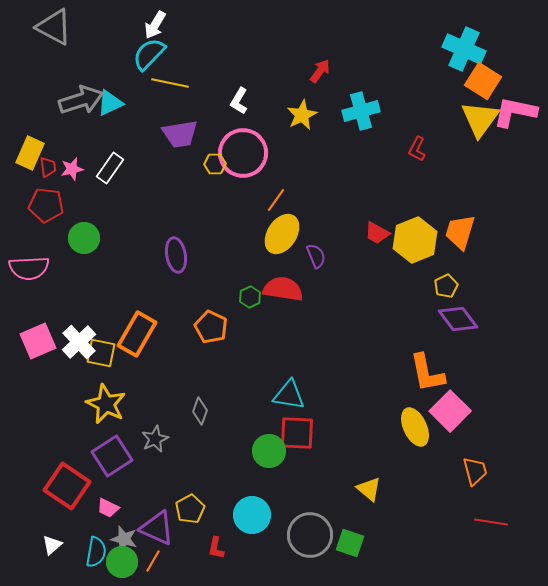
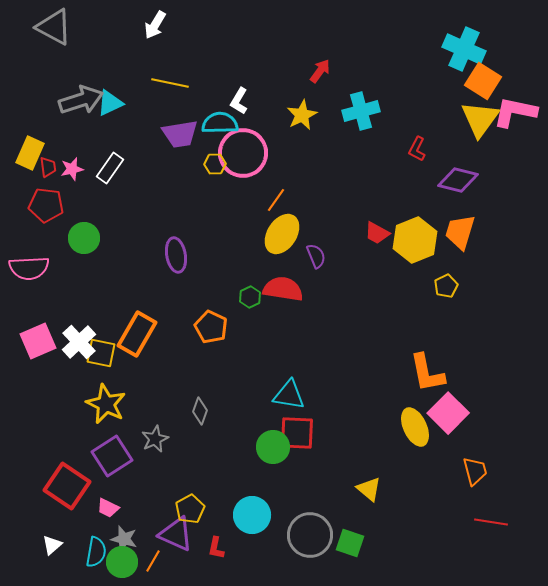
cyan semicircle at (149, 54): moved 71 px right, 69 px down; rotated 45 degrees clockwise
purple diamond at (458, 319): moved 139 px up; rotated 39 degrees counterclockwise
pink square at (450, 411): moved 2 px left, 2 px down
green circle at (269, 451): moved 4 px right, 4 px up
purple triangle at (157, 528): moved 19 px right, 6 px down
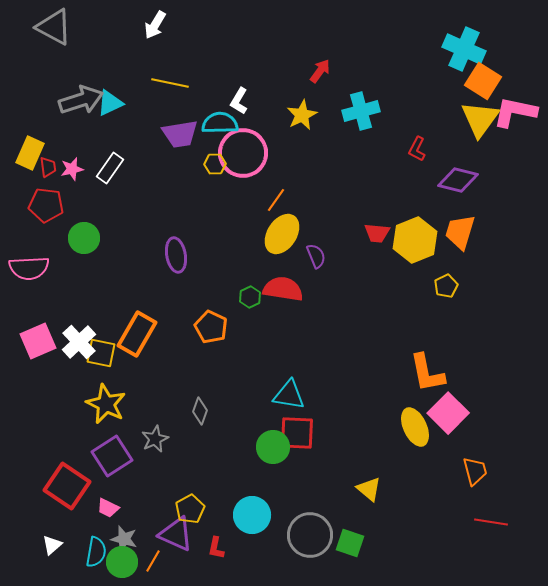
red trapezoid at (377, 233): rotated 24 degrees counterclockwise
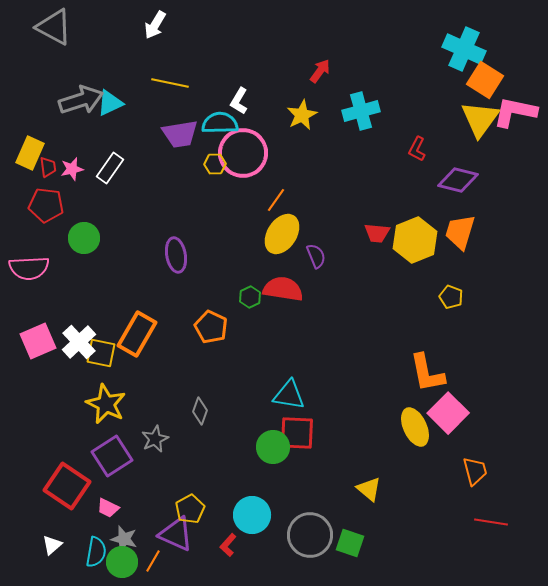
orange square at (483, 81): moved 2 px right, 1 px up
yellow pentagon at (446, 286): moved 5 px right, 11 px down; rotated 25 degrees counterclockwise
red L-shape at (216, 548): moved 12 px right, 3 px up; rotated 30 degrees clockwise
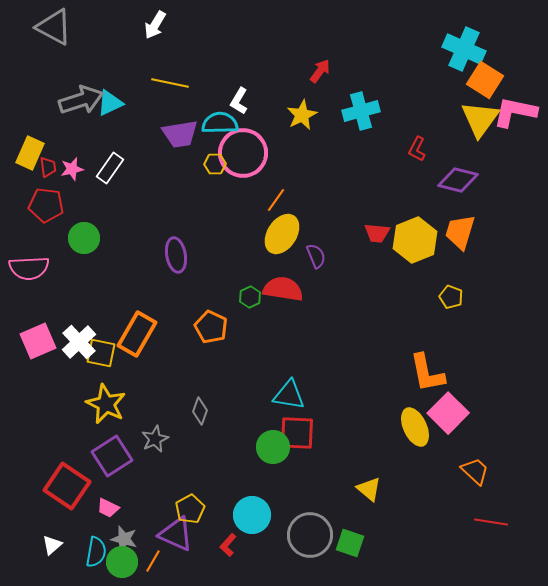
orange trapezoid at (475, 471): rotated 32 degrees counterclockwise
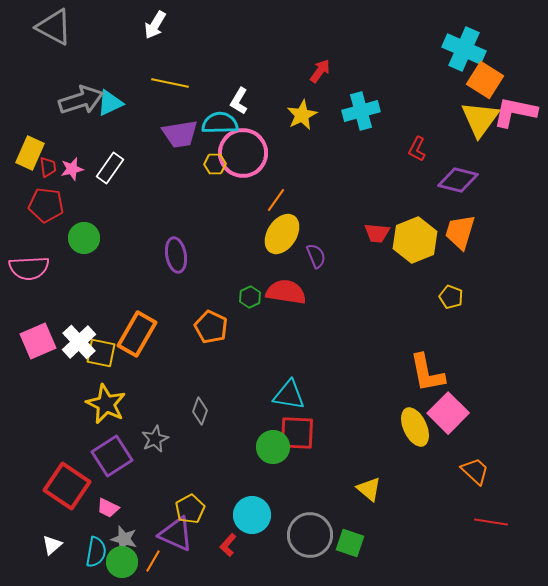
red semicircle at (283, 289): moved 3 px right, 3 px down
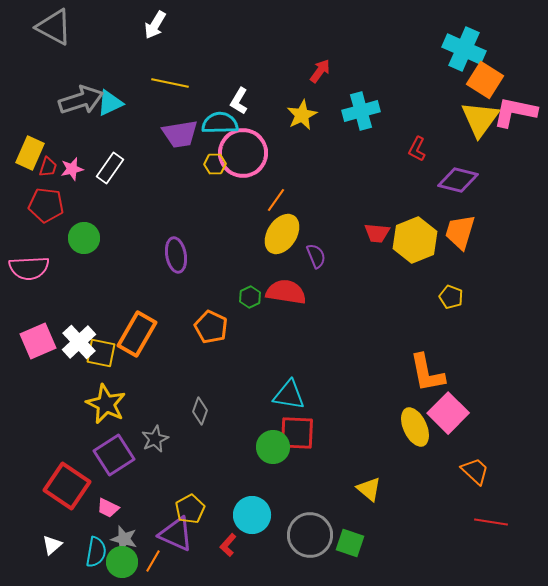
red trapezoid at (48, 167): rotated 25 degrees clockwise
purple square at (112, 456): moved 2 px right, 1 px up
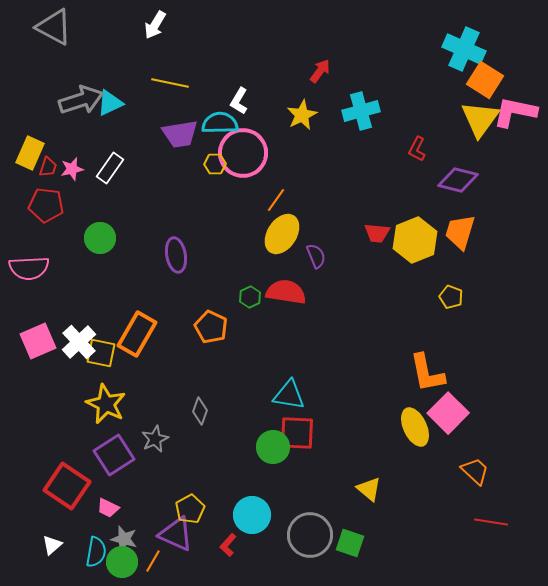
green circle at (84, 238): moved 16 px right
